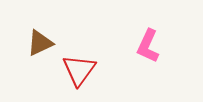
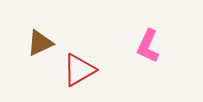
red triangle: rotated 24 degrees clockwise
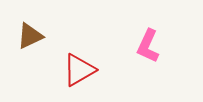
brown triangle: moved 10 px left, 7 px up
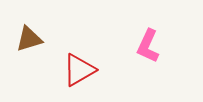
brown triangle: moved 1 px left, 3 px down; rotated 8 degrees clockwise
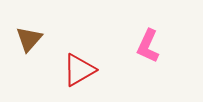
brown triangle: rotated 32 degrees counterclockwise
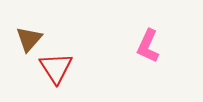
red triangle: moved 23 px left, 2 px up; rotated 33 degrees counterclockwise
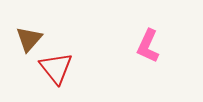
red triangle: rotated 6 degrees counterclockwise
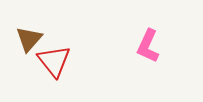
red triangle: moved 2 px left, 7 px up
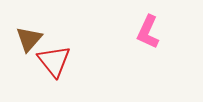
pink L-shape: moved 14 px up
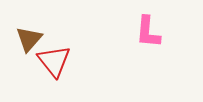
pink L-shape: rotated 20 degrees counterclockwise
